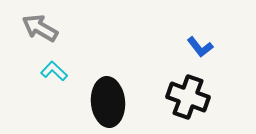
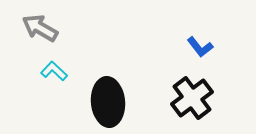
black cross: moved 4 px right, 1 px down; rotated 33 degrees clockwise
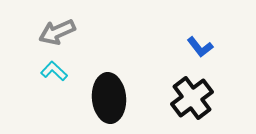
gray arrow: moved 17 px right, 4 px down; rotated 54 degrees counterclockwise
black ellipse: moved 1 px right, 4 px up
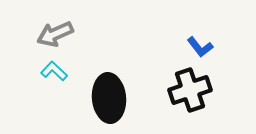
gray arrow: moved 2 px left, 2 px down
black cross: moved 2 px left, 8 px up; rotated 18 degrees clockwise
